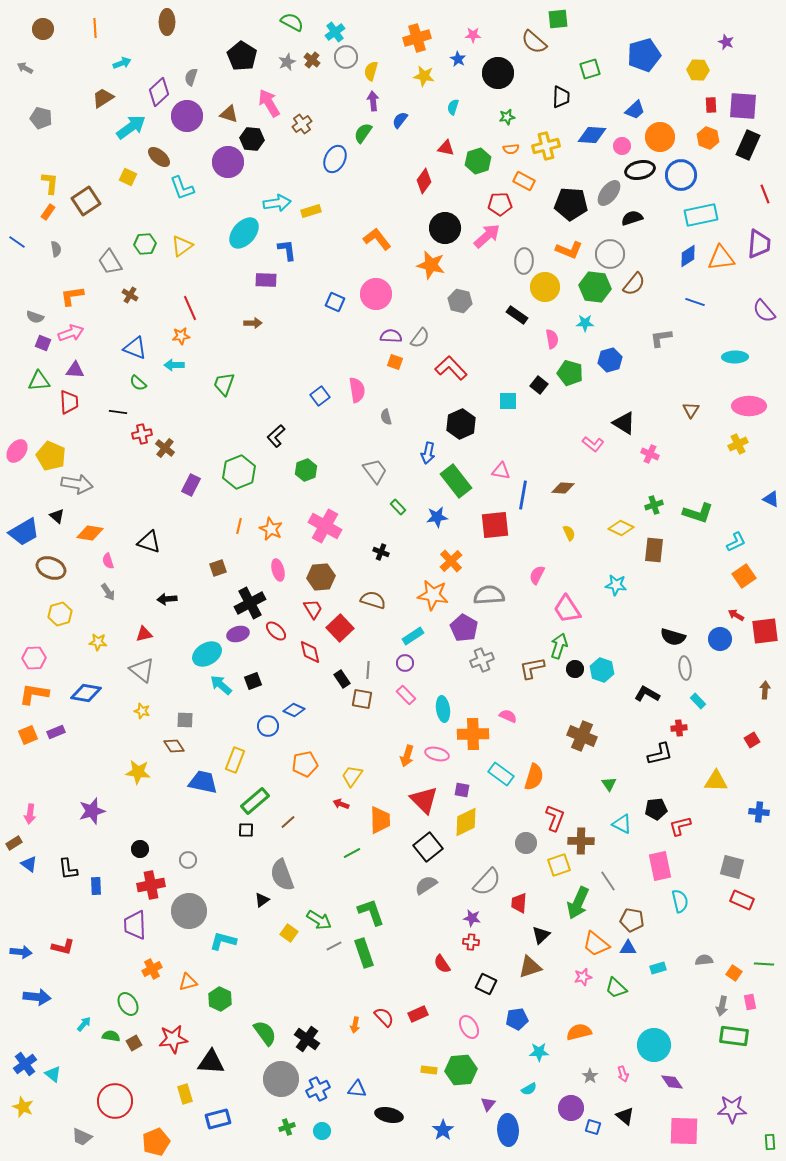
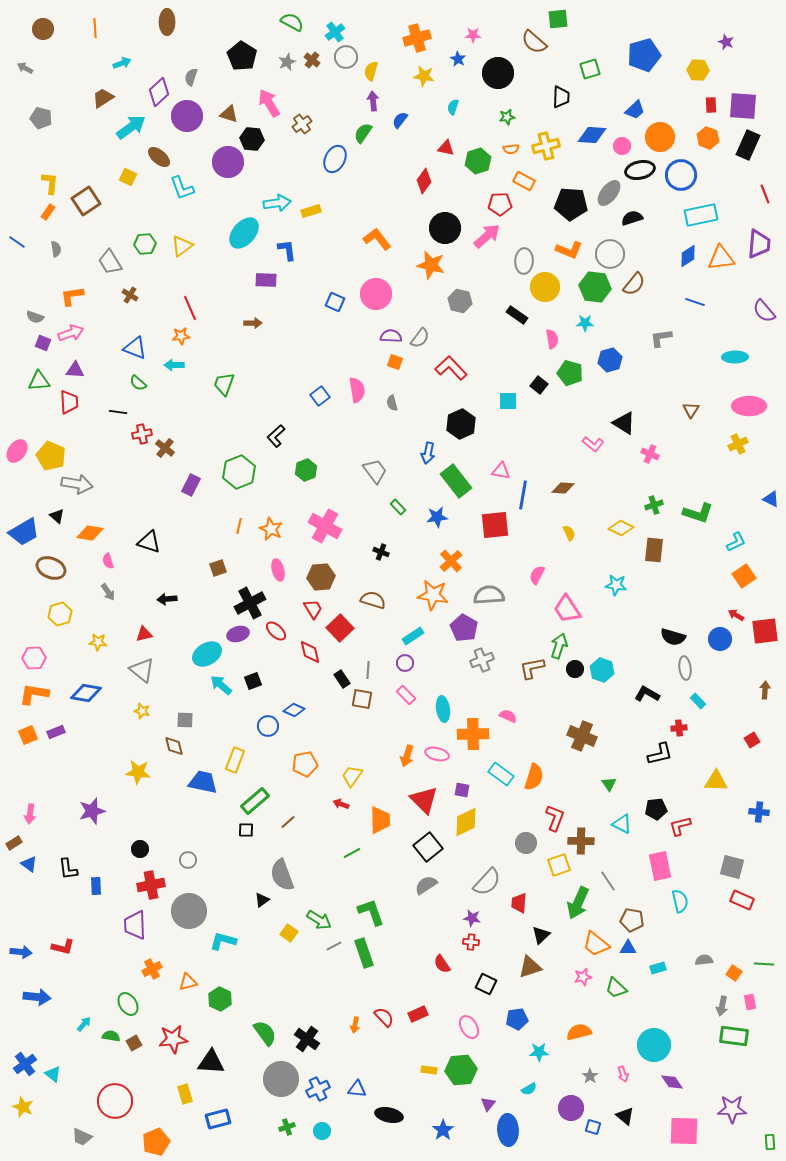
gray semicircle at (386, 417): moved 6 px right, 14 px up
brown diamond at (174, 746): rotated 20 degrees clockwise
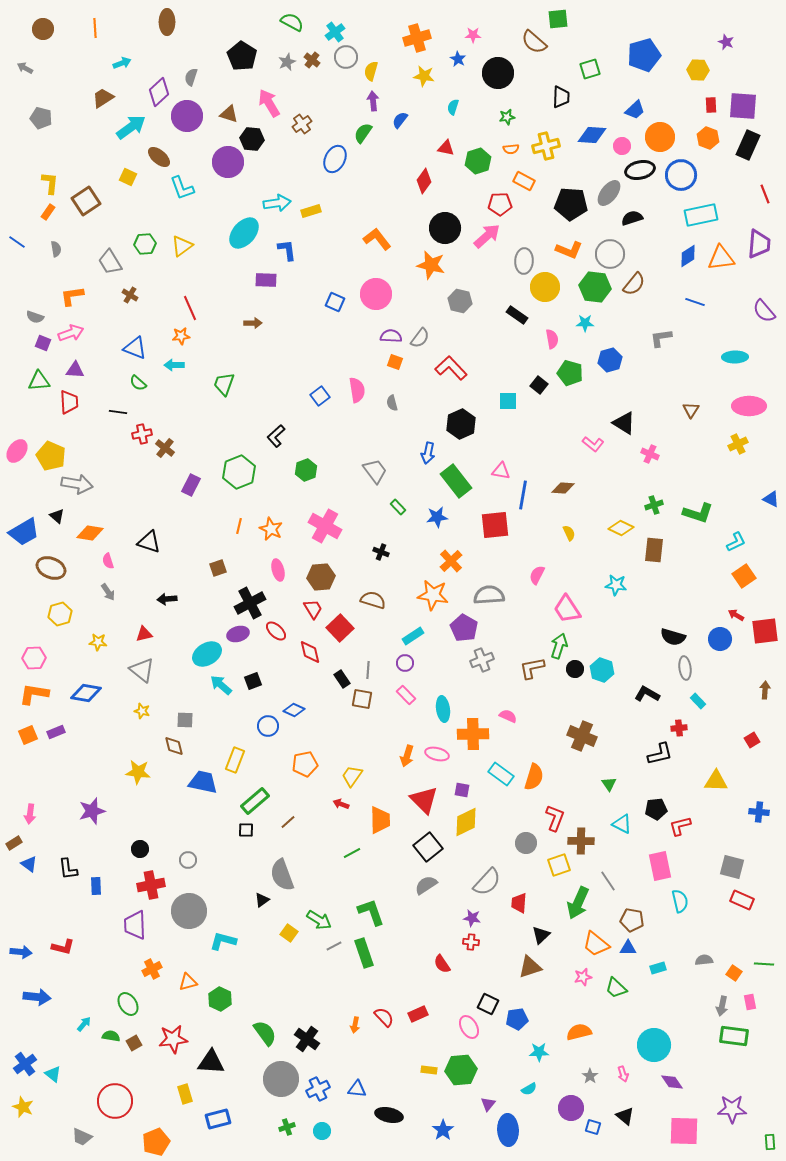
black square at (486, 984): moved 2 px right, 20 px down
